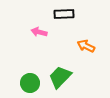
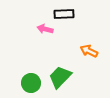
pink arrow: moved 6 px right, 3 px up
orange arrow: moved 3 px right, 5 px down
green circle: moved 1 px right
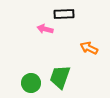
orange arrow: moved 3 px up
green trapezoid: rotated 25 degrees counterclockwise
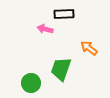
orange arrow: rotated 12 degrees clockwise
green trapezoid: moved 1 px right, 8 px up
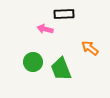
orange arrow: moved 1 px right
green trapezoid: rotated 40 degrees counterclockwise
green circle: moved 2 px right, 21 px up
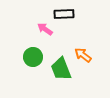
pink arrow: rotated 21 degrees clockwise
orange arrow: moved 7 px left, 7 px down
green circle: moved 5 px up
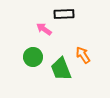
pink arrow: moved 1 px left
orange arrow: rotated 18 degrees clockwise
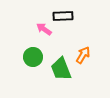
black rectangle: moved 1 px left, 2 px down
orange arrow: rotated 66 degrees clockwise
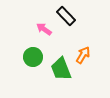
black rectangle: moved 3 px right; rotated 48 degrees clockwise
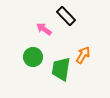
green trapezoid: rotated 30 degrees clockwise
